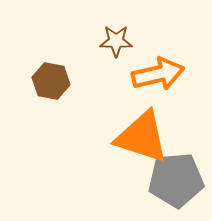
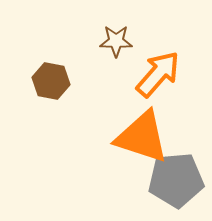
orange arrow: rotated 36 degrees counterclockwise
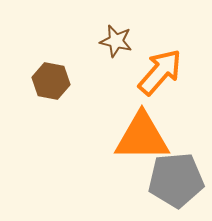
brown star: rotated 12 degrees clockwise
orange arrow: moved 2 px right, 2 px up
orange triangle: rotated 18 degrees counterclockwise
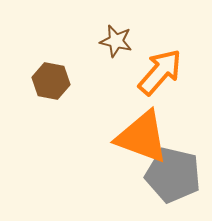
orange triangle: rotated 20 degrees clockwise
gray pentagon: moved 3 px left, 5 px up; rotated 18 degrees clockwise
